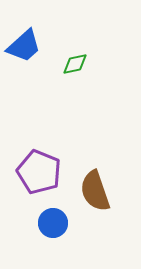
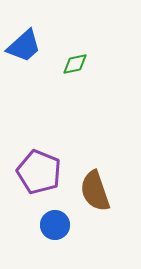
blue circle: moved 2 px right, 2 px down
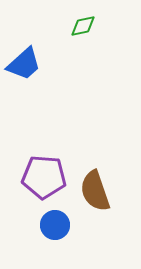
blue trapezoid: moved 18 px down
green diamond: moved 8 px right, 38 px up
purple pentagon: moved 5 px right, 5 px down; rotated 18 degrees counterclockwise
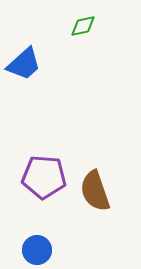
blue circle: moved 18 px left, 25 px down
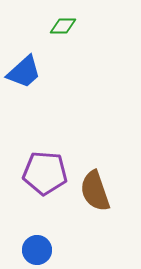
green diamond: moved 20 px left; rotated 12 degrees clockwise
blue trapezoid: moved 8 px down
purple pentagon: moved 1 px right, 4 px up
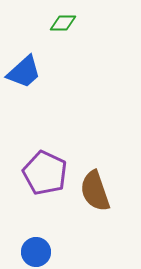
green diamond: moved 3 px up
purple pentagon: rotated 21 degrees clockwise
blue circle: moved 1 px left, 2 px down
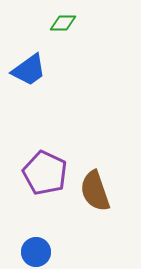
blue trapezoid: moved 5 px right, 2 px up; rotated 6 degrees clockwise
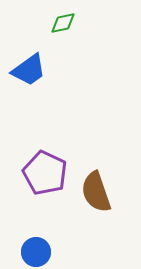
green diamond: rotated 12 degrees counterclockwise
brown semicircle: moved 1 px right, 1 px down
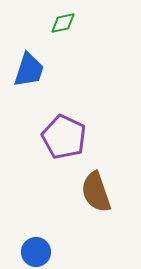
blue trapezoid: rotated 36 degrees counterclockwise
purple pentagon: moved 19 px right, 36 px up
